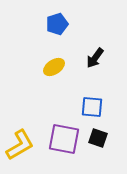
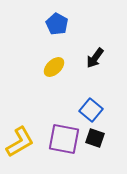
blue pentagon: rotated 25 degrees counterclockwise
yellow ellipse: rotated 10 degrees counterclockwise
blue square: moved 1 px left, 3 px down; rotated 35 degrees clockwise
black square: moved 3 px left
yellow L-shape: moved 3 px up
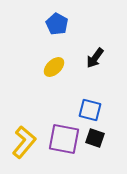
blue square: moved 1 px left; rotated 25 degrees counterclockwise
yellow L-shape: moved 4 px right; rotated 20 degrees counterclockwise
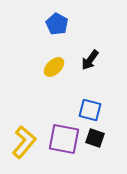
black arrow: moved 5 px left, 2 px down
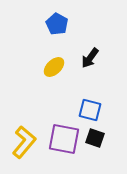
black arrow: moved 2 px up
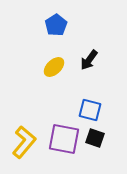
blue pentagon: moved 1 px left, 1 px down; rotated 10 degrees clockwise
black arrow: moved 1 px left, 2 px down
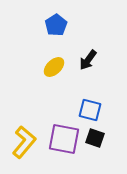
black arrow: moved 1 px left
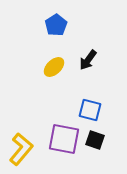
black square: moved 2 px down
yellow L-shape: moved 3 px left, 7 px down
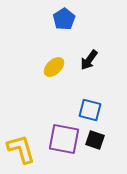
blue pentagon: moved 8 px right, 6 px up
black arrow: moved 1 px right
yellow L-shape: rotated 56 degrees counterclockwise
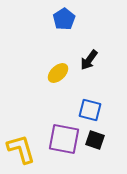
yellow ellipse: moved 4 px right, 6 px down
